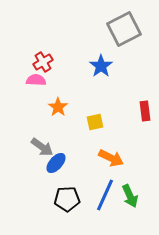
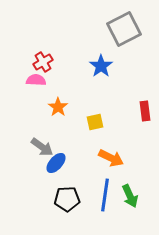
blue line: rotated 16 degrees counterclockwise
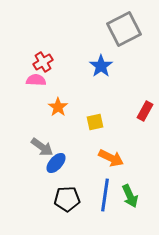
red rectangle: rotated 36 degrees clockwise
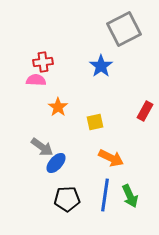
red cross: rotated 24 degrees clockwise
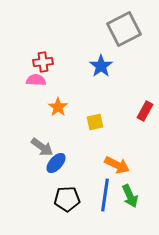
orange arrow: moved 6 px right, 7 px down
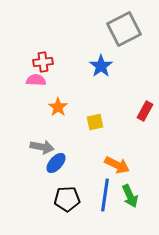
gray arrow: rotated 25 degrees counterclockwise
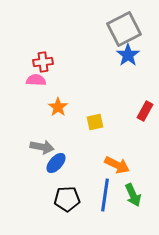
blue star: moved 27 px right, 11 px up
green arrow: moved 3 px right, 1 px up
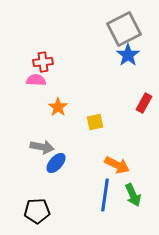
red rectangle: moved 1 px left, 8 px up
black pentagon: moved 30 px left, 12 px down
